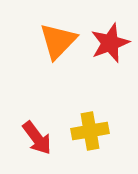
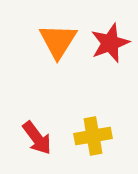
orange triangle: rotated 12 degrees counterclockwise
yellow cross: moved 3 px right, 5 px down
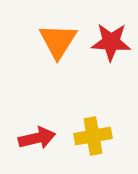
red star: moved 1 px right, 1 px up; rotated 24 degrees clockwise
red arrow: rotated 66 degrees counterclockwise
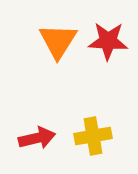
red star: moved 3 px left, 1 px up
